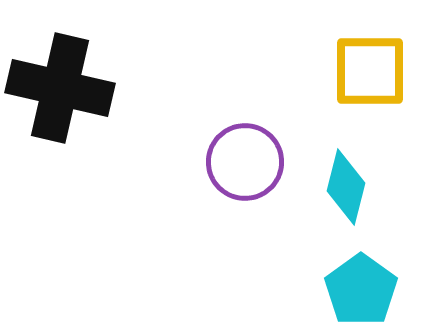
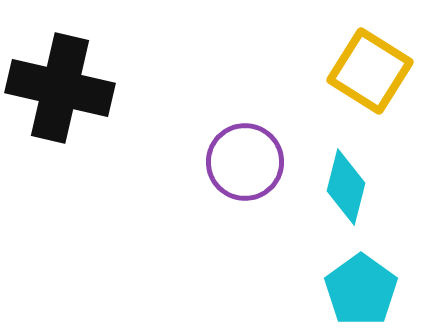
yellow square: rotated 32 degrees clockwise
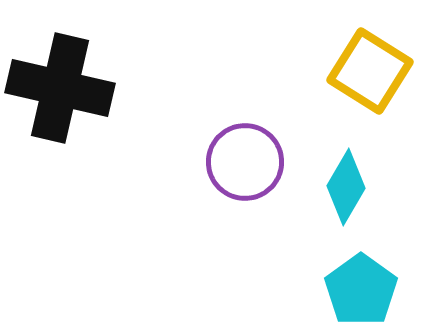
cyan diamond: rotated 16 degrees clockwise
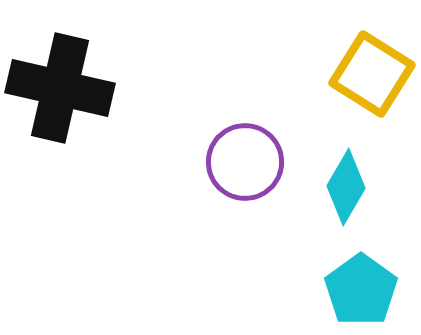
yellow square: moved 2 px right, 3 px down
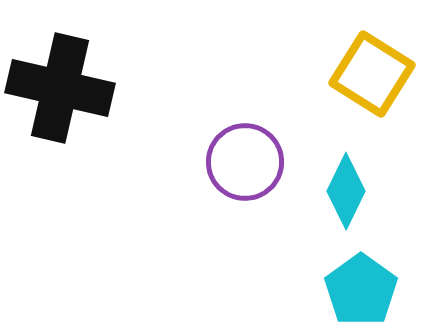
cyan diamond: moved 4 px down; rotated 4 degrees counterclockwise
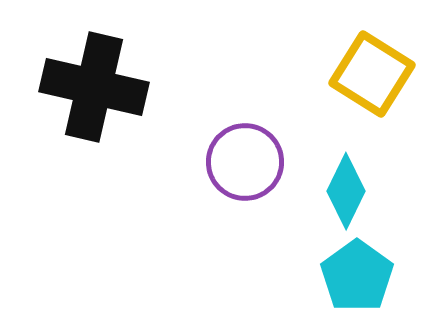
black cross: moved 34 px right, 1 px up
cyan pentagon: moved 4 px left, 14 px up
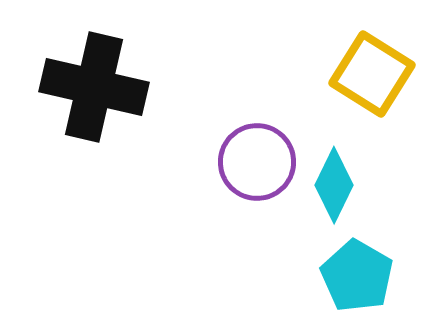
purple circle: moved 12 px right
cyan diamond: moved 12 px left, 6 px up
cyan pentagon: rotated 6 degrees counterclockwise
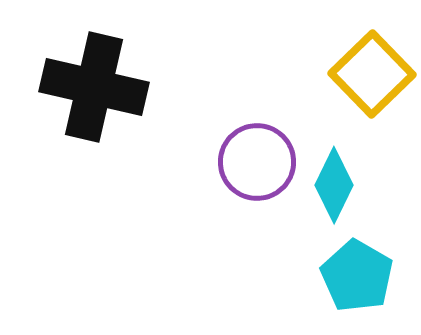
yellow square: rotated 14 degrees clockwise
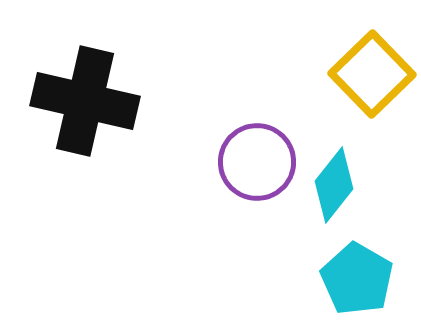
black cross: moved 9 px left, 14 px down
cyan diamond: rotated 12 degrees clockwise
cyan pentagon: moved 3 px down
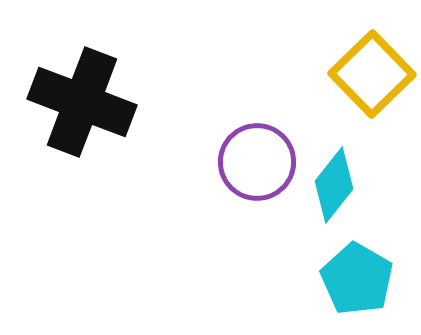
black cross: moved 3 px left, 1 px down; rotated 8 degrees clockwise
